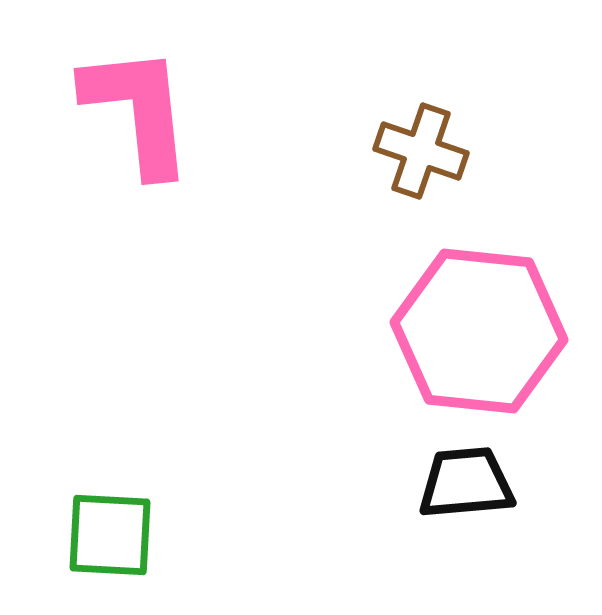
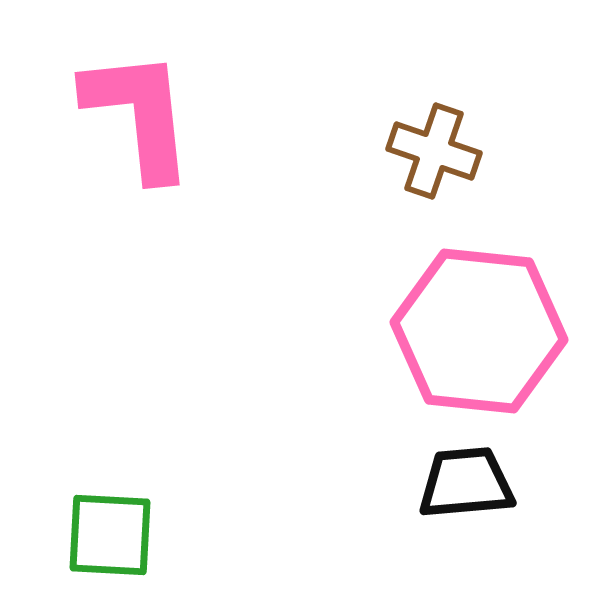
pink L-shape: moved 1 px right, 4 px down
brown cross: moved 13 px right
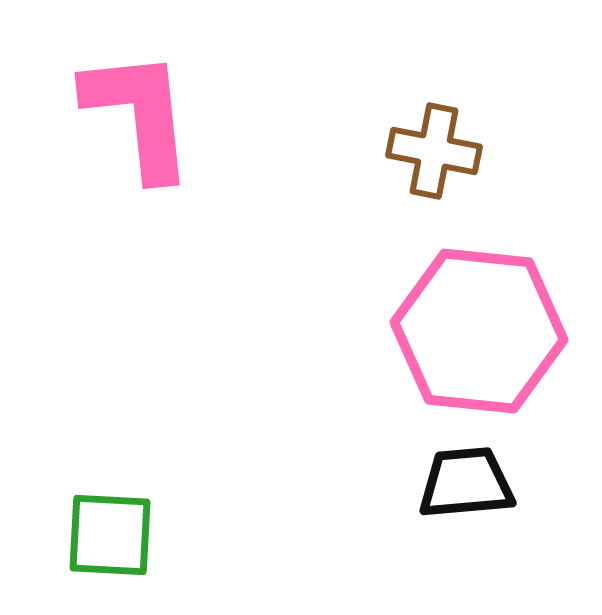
brown cross: rotated 8 degrees counterclockwise
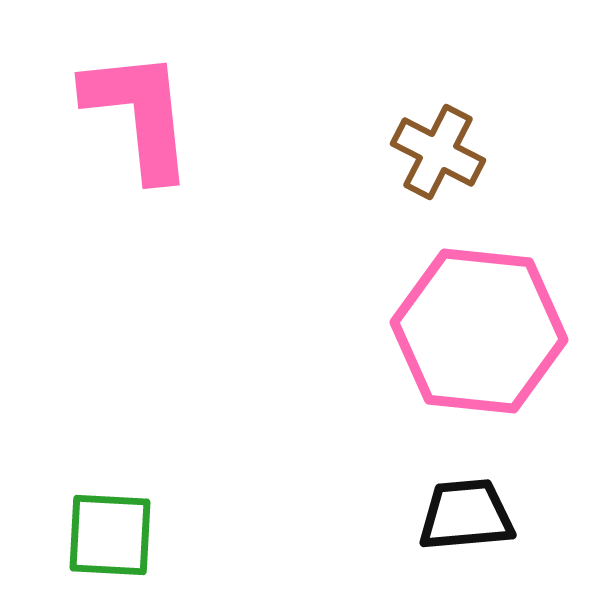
brown cross: moved 4 px right, 1 px down; rotated 16 degrees clockwise
black trapezoid: moved 32 px down
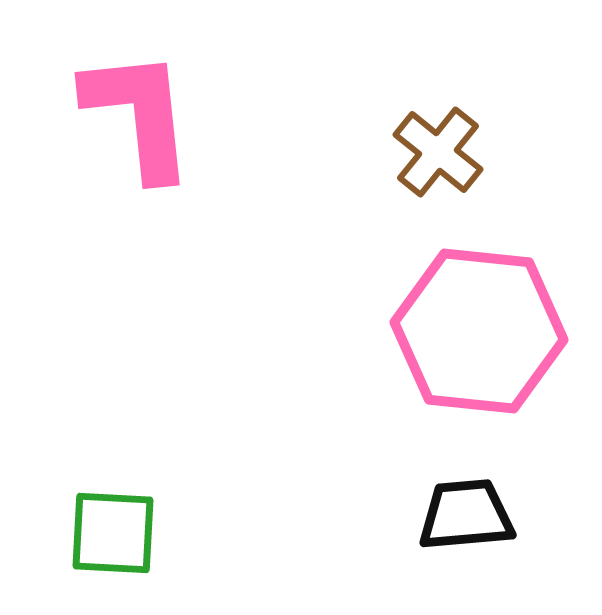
brown cross: rotated 12 degrees clockwise
green square: moved 3 px right, 2 px up
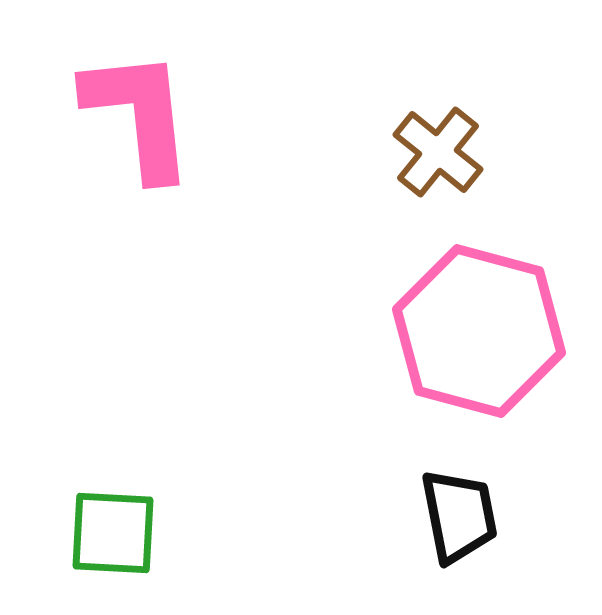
pink hexagon: rotated 9 degrees clockwise
black trapezoid: moved 7 px left, 1 px down; rotated 84 degrees clockwise
